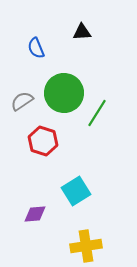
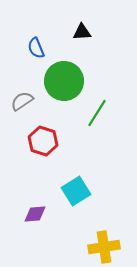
green circle: moved 12 px up
yellow cross: moved 18 px right, 1 px down
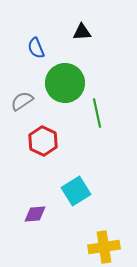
green circle: moved 1 px right, 2 px down
green line: rotated 44 degrees counterclockwise
red hexagon: rotated 8 degrees clockwise
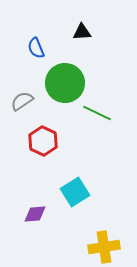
green line: rotated 52 degrees counterclockwise
cyan square: moved 1 px left, 1 px down
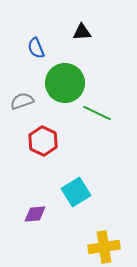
gray semicircle: rotated 15 degrees clockwise
cyan square: moved 1 px right
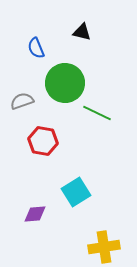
black triangle: rotated 18 degrees clockwise
red hexagon: rotated 16 degrees counterclockwise
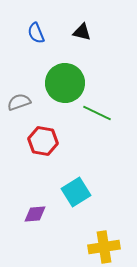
blue semicircle: moved 15 px up
gray semicircle: moved 3 px left, 1 px down
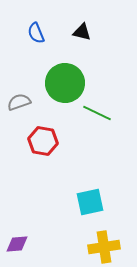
cyan square: moved 14 px right, 10 px down; rotated 20 degrees clockwise
purple diamond: moved 18 px left, 30 px down
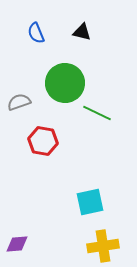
yellow cross: moved 1 px left, 1 px up
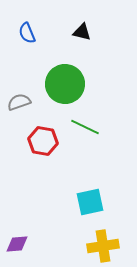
blue semicircle: moved 9 px left
green circle: moved 1 px down
green line: moved 12 px left, 14 px down
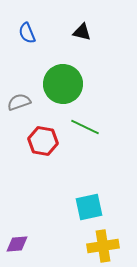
green circle: moved 2 px left
cyan square: moved 1 px left, 5 px down
